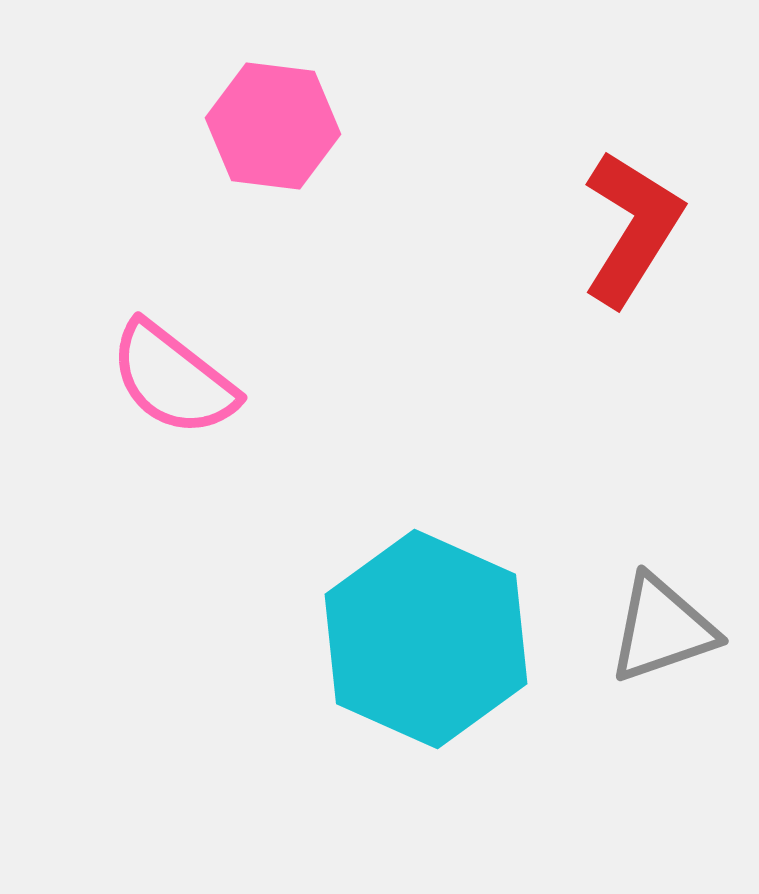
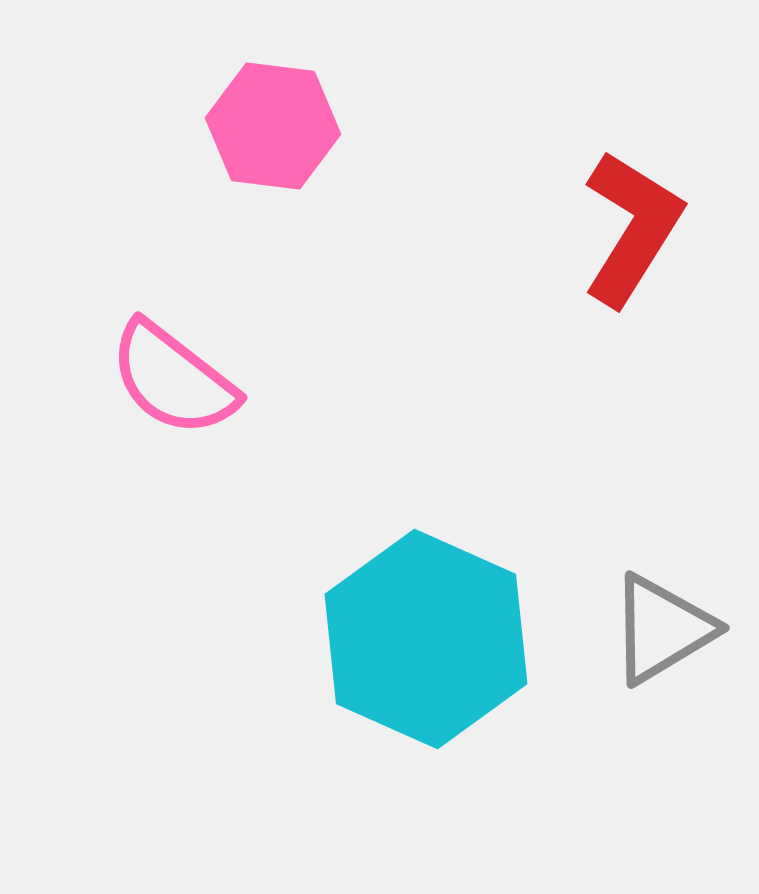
gray triangle: rotated 12 degrees counterclockwise
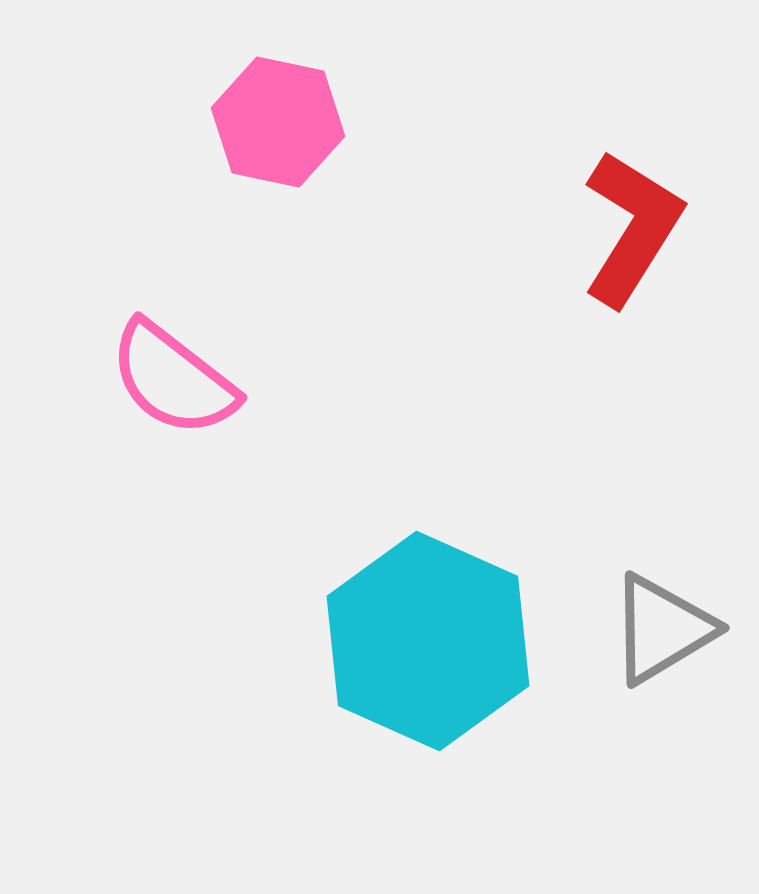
pink hexagon: moved 5 px right, 4 px up; rotated 5 degrees clockwise
cyan hexagon: moved 2 px right, 2 px down
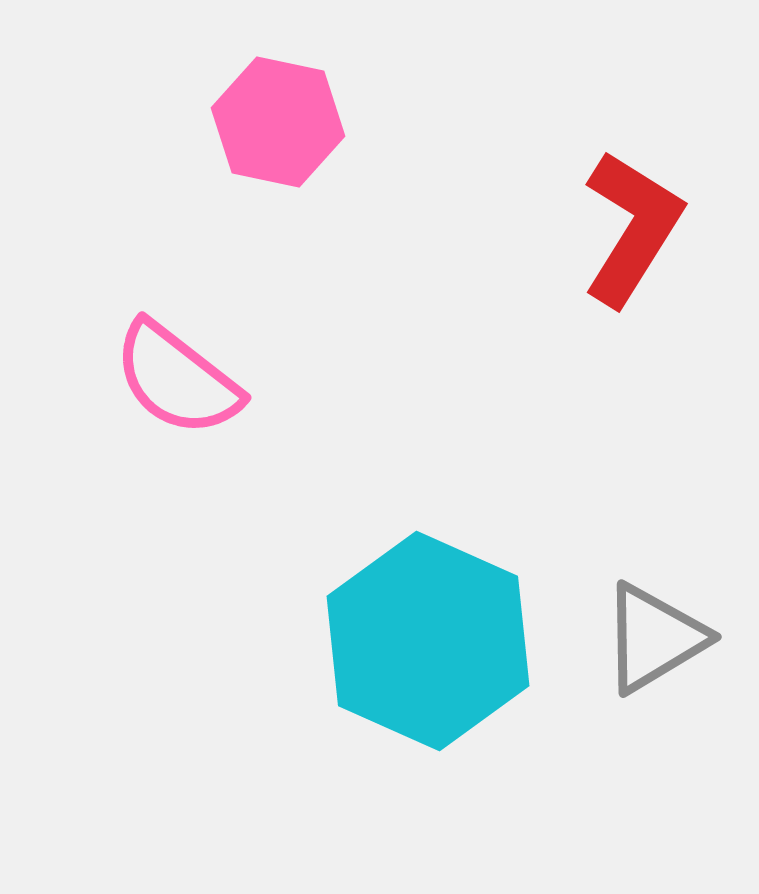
pink semicircle: moved 4 px right
gray triangle: moved 8 px left, 9 px down
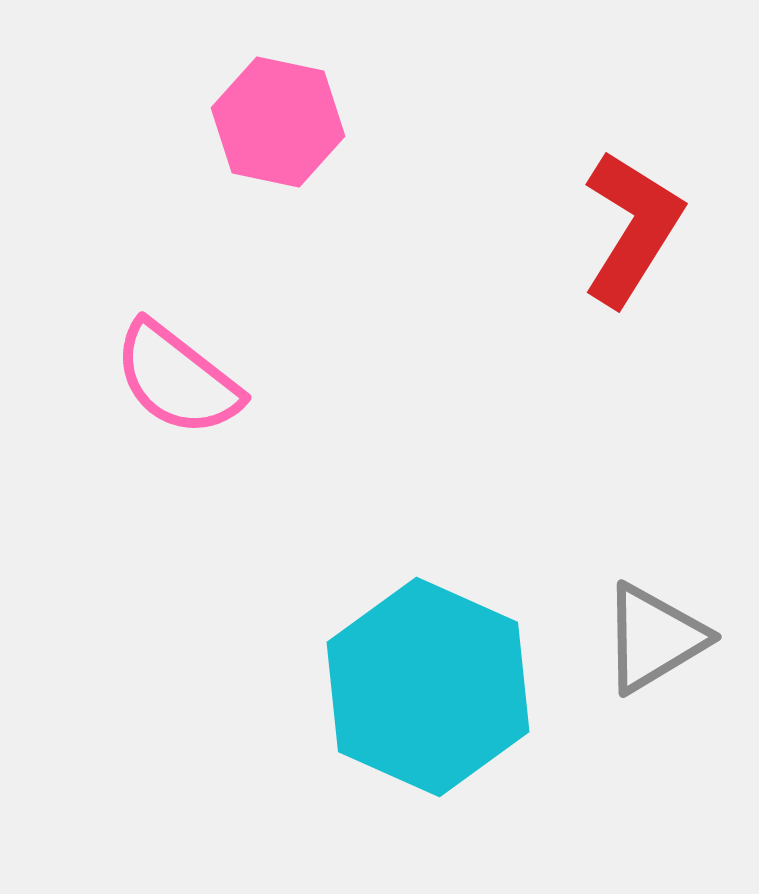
cyan hexagon: moved 46 px down
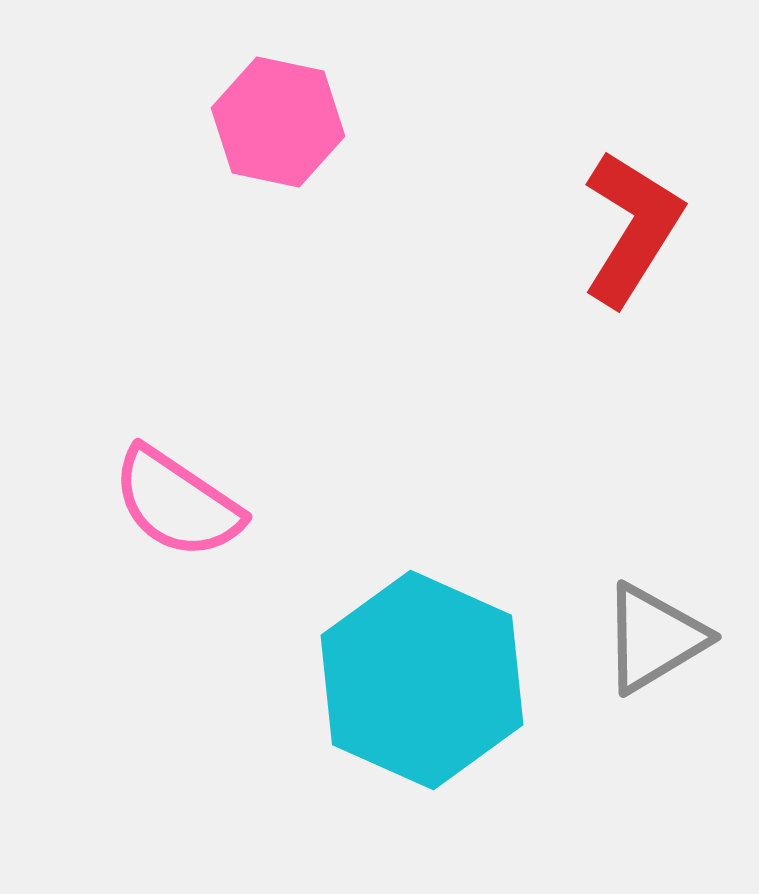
pink semicircle: moved 124 px down; rotated 4 degrees counterclockwise
cyan hexagon: moved 6 px left, 7 px up
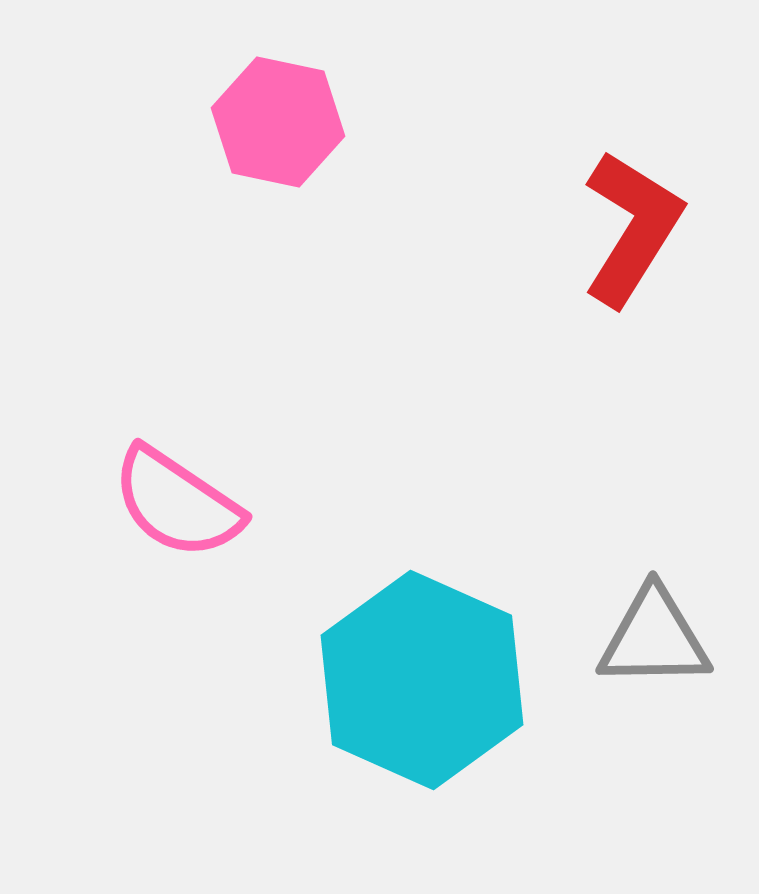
gray triangle: rotated 30 degrees clockwise
